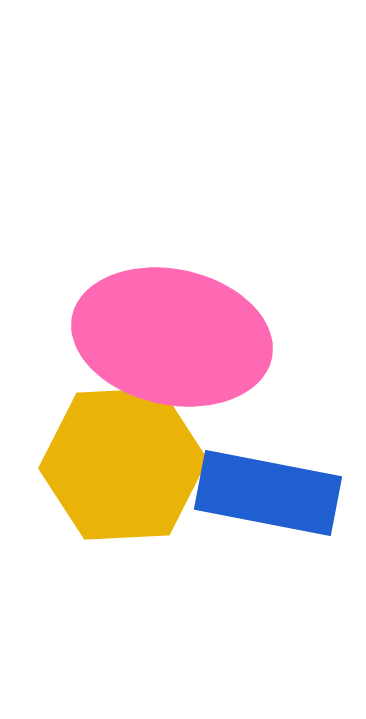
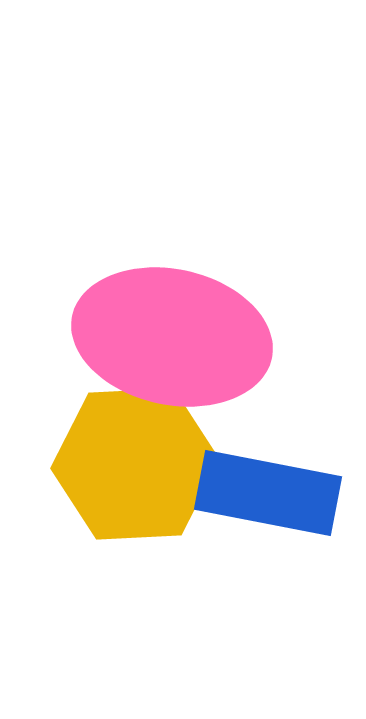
yellow hexagon: moved 12 px right
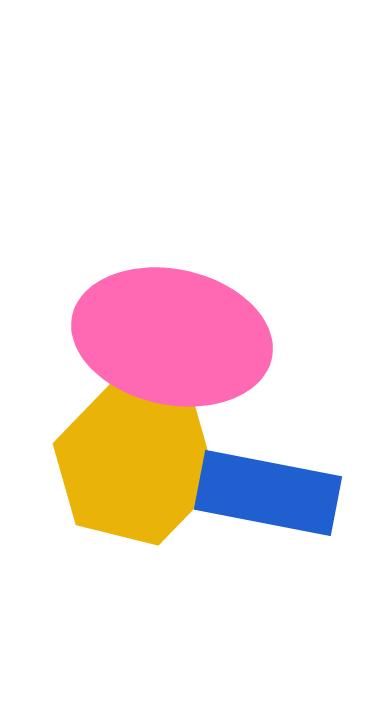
yellow hexagon: rotated 17 degrees clockwise
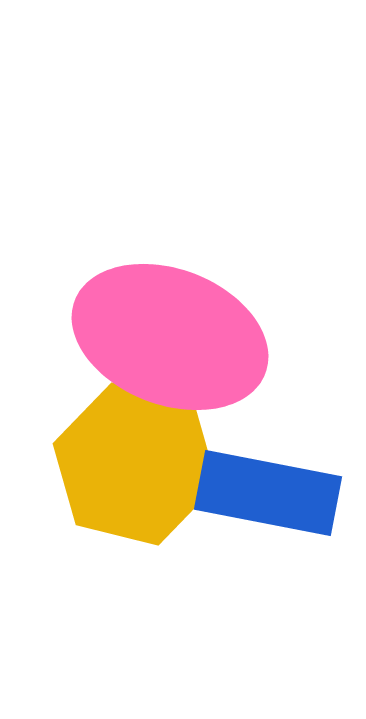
pink ellipse: moved 2 px left; rotated 9 degrees clockwise
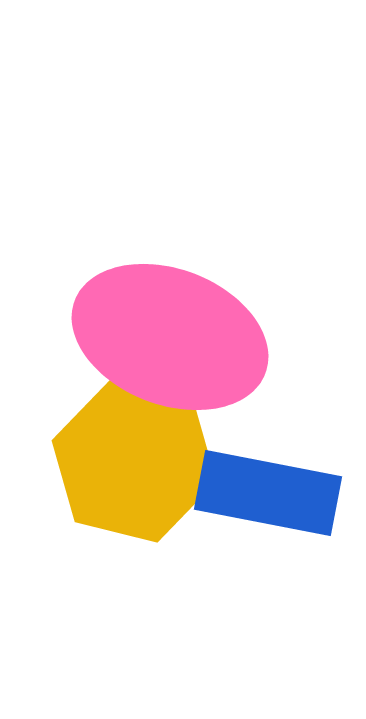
yellow hexagon: moved 1 px left, 3 px up
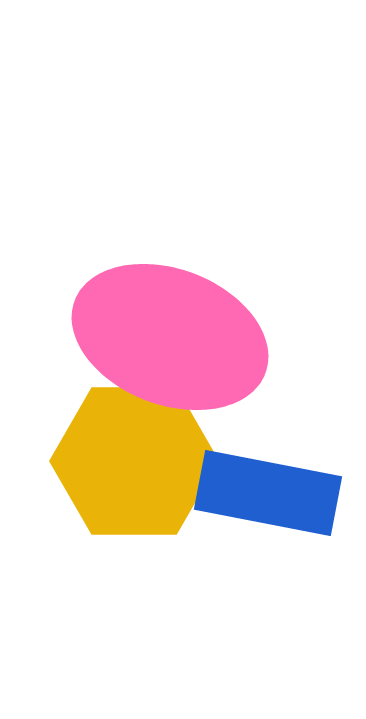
yellow hexagon: rotated 14 degrees counterclockwise
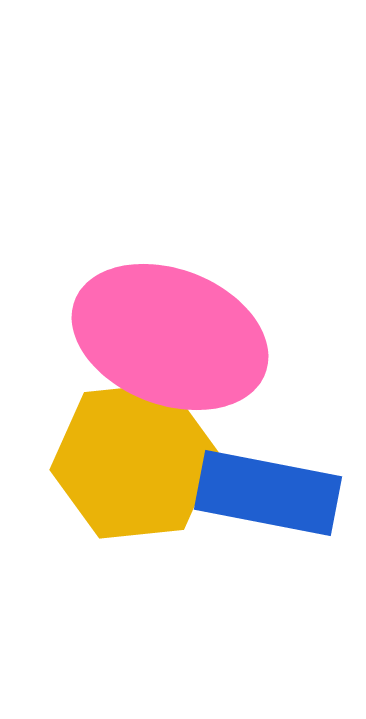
yellow hexagon: rotated 6 degrees counterclockwise
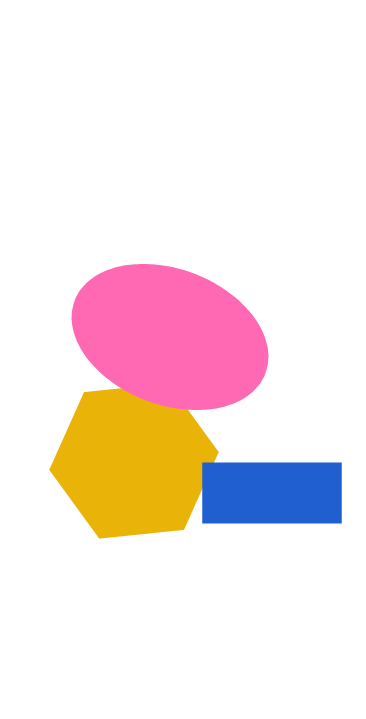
blue rectangle: moved 4 px right; rotated 11 degrees counterclockwise
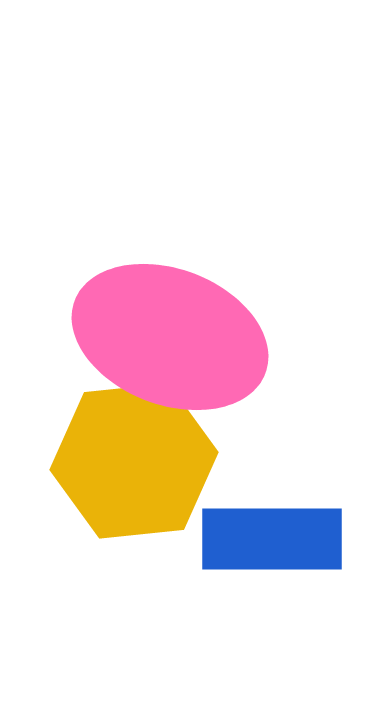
blue rectangle: moved 46 px down
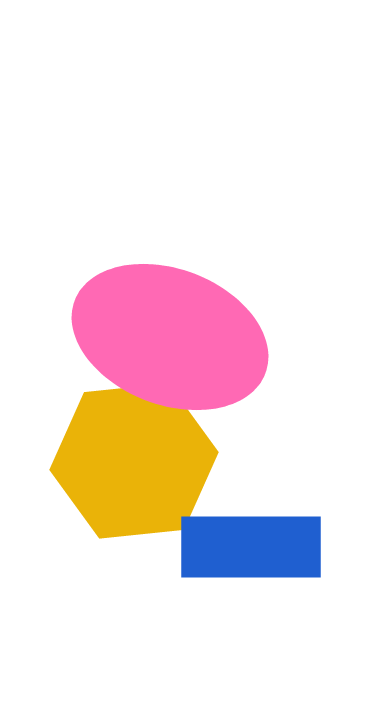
blue rectangle: moved 21 px left, 8 px down
